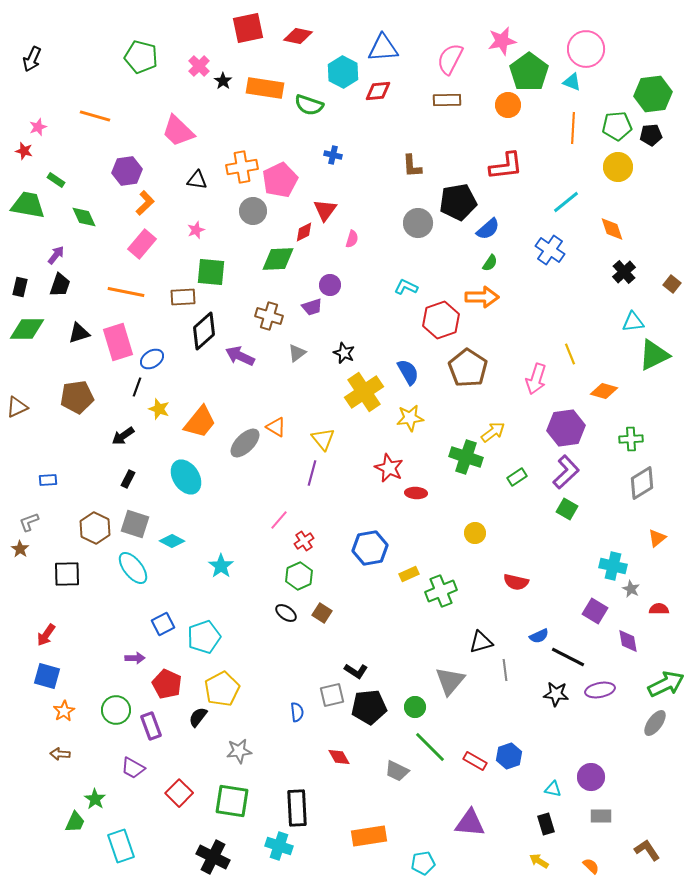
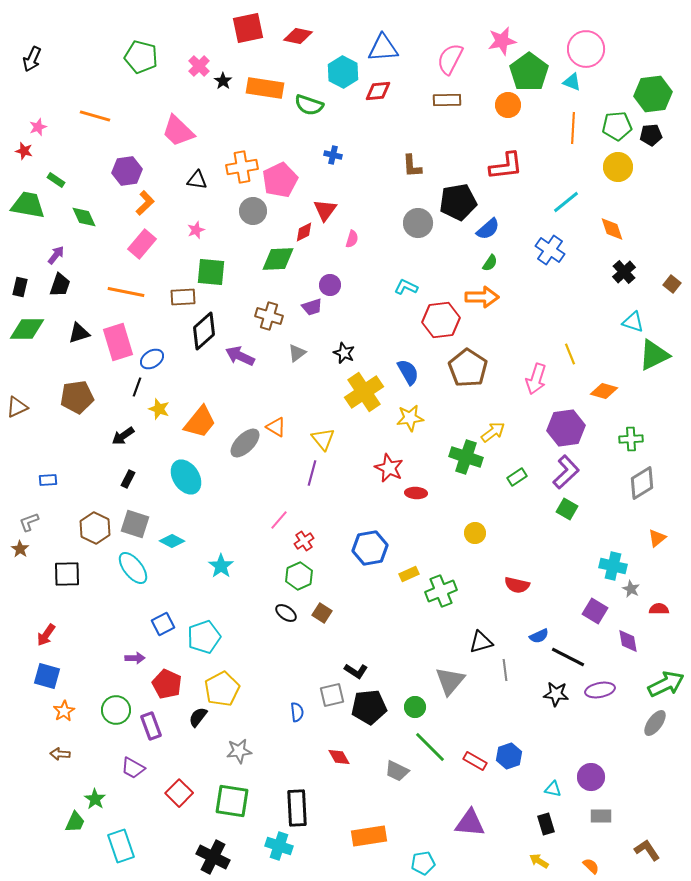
red hexagon at (441, 320): rotated 12 degrees clockwise
cyan triangle at (633, 322): rotated 25 degrees clockwise
red semicircle at (516, 582): moved 1 px right, 3 px down
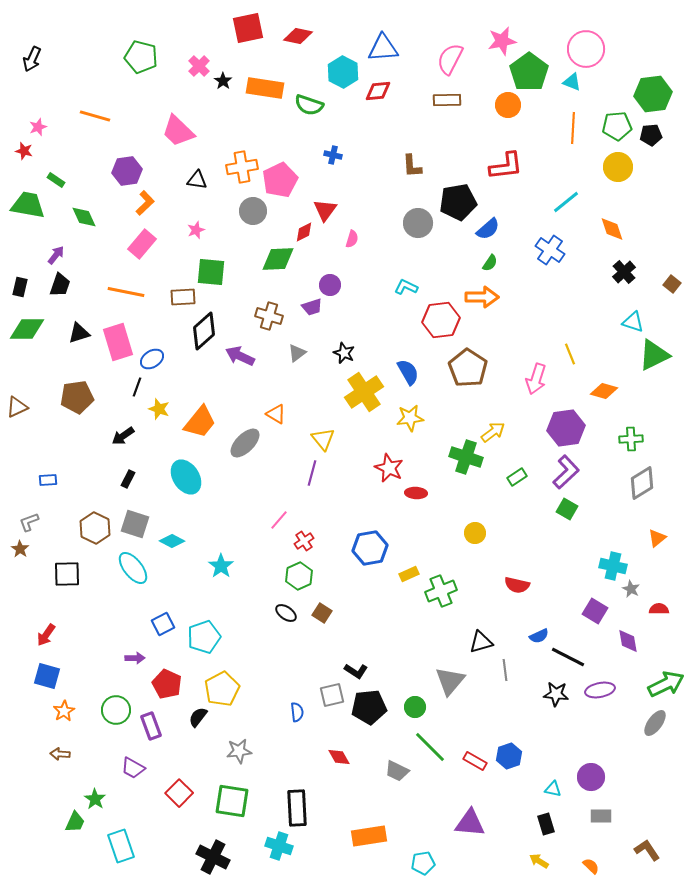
orange triangle at (276, 427): moved 13 px up
